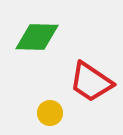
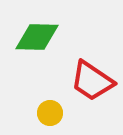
red trapezoid: moved 1 px right, 1 px up
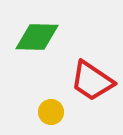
yellow circle: moved 1 px right, 1 px up
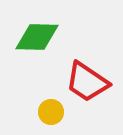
red trapezoid: moved 5 px left, 1 px down
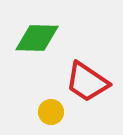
green diamond: moved 1 px down
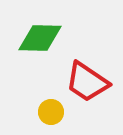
green diamond: moved 3 px right
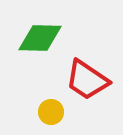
red trapezoid: moved 2 px up
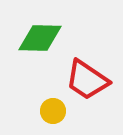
yellow circle: moved 2 px right, 1 px up
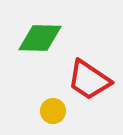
red trapezoid: moved 2 px right
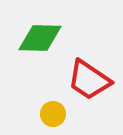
yellow circle: moved 3 px down
